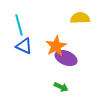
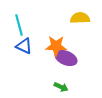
orange star: rotated 30 degrees clockwise
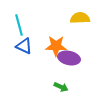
purple ellipse: moved 3 px right; rotated 10 degrees counterclockwise
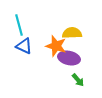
yellow semicircle: moved 8 px left, 15 px down
orange star: rotated 15 degrees clockwise
green arrow: moved 17 px right, 7 px up; rotated 24 degrees clockwise
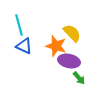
yellow semicircle: rotated 48 degrees clockwise
purple ellipse: moved 3 px down
green arrow: moved 1 px right, 2 px up
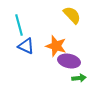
yellow semicircle: moved 18 px up
blue triangle: moved 2 px right
green arrow: rotated 56 degrees counterclockwise
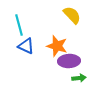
orange star: moved 1 px right
purple ellipse: rotated 15 degrees counterclockwise
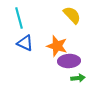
cyan line: moved 7 px up
blue triangle: moved 1 px left, 3 px up
green arrow: moved 1 px left
